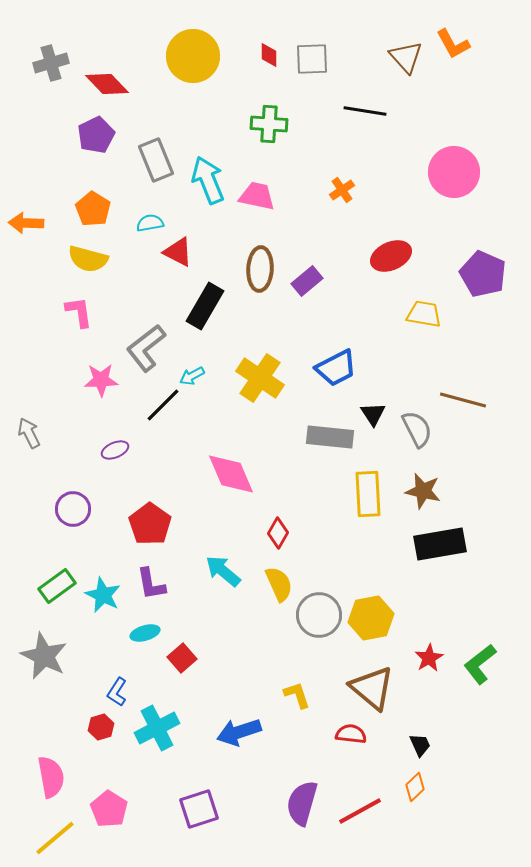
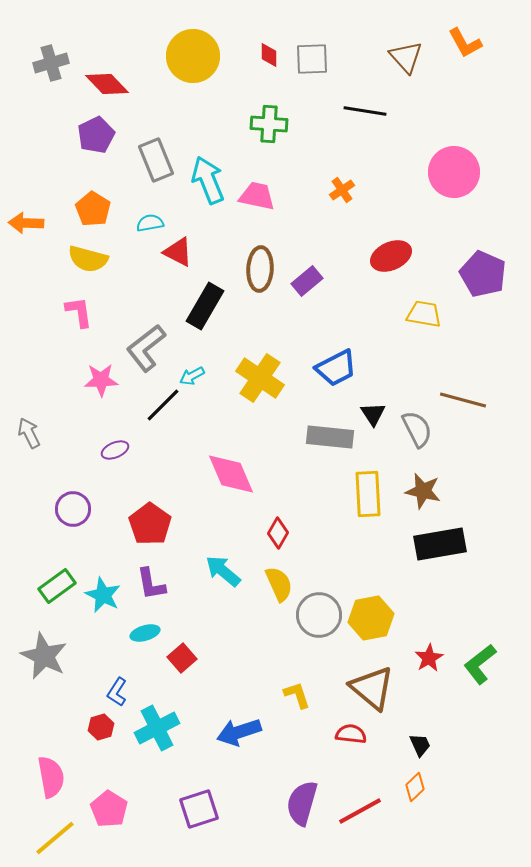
orange L-shape at (453, 44): moved 12 px right, 1 px up
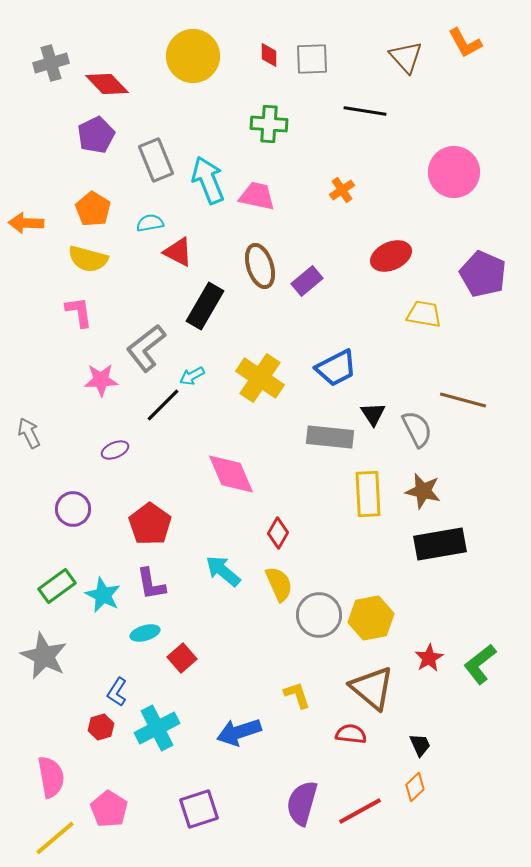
brown ellipse at (260, 269): moved 3 px up; rotated 21 degrees counterclockwise
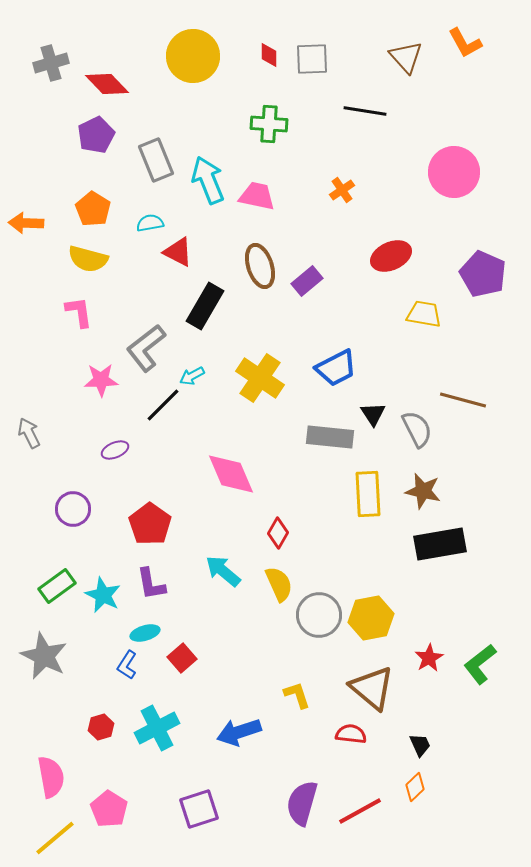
blue L-shape at (117, 692): moved 10 px right, 27 px up
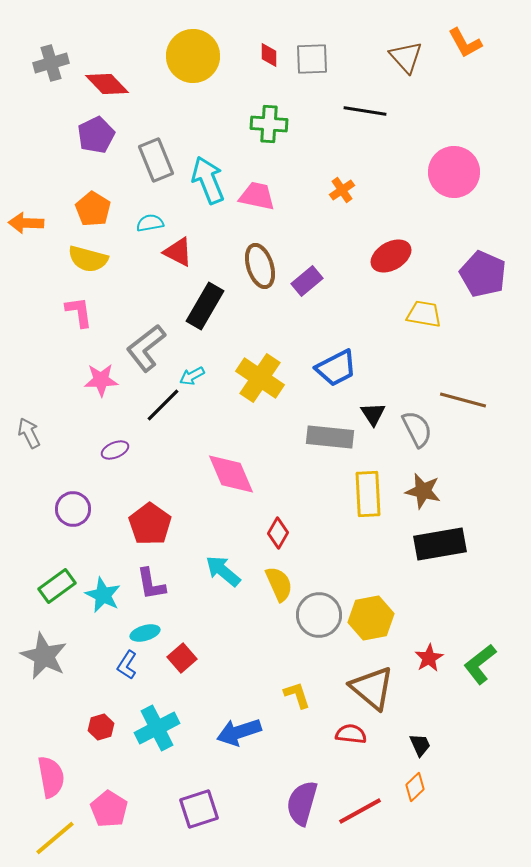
red ellipse at (391, 256): rotated 6 degrees counterclockwise
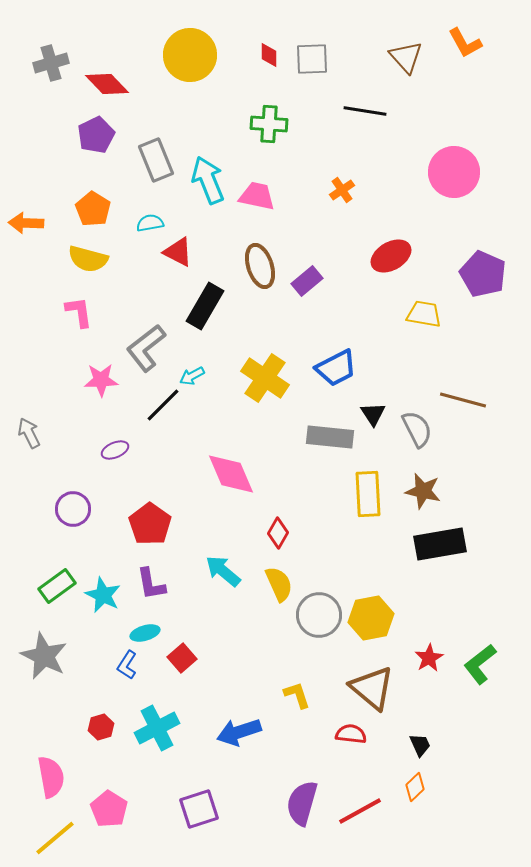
yellow circle at (193, 56): moved 3 px left, 1 px up
yellow cross at (260, 378): moved 5 px right
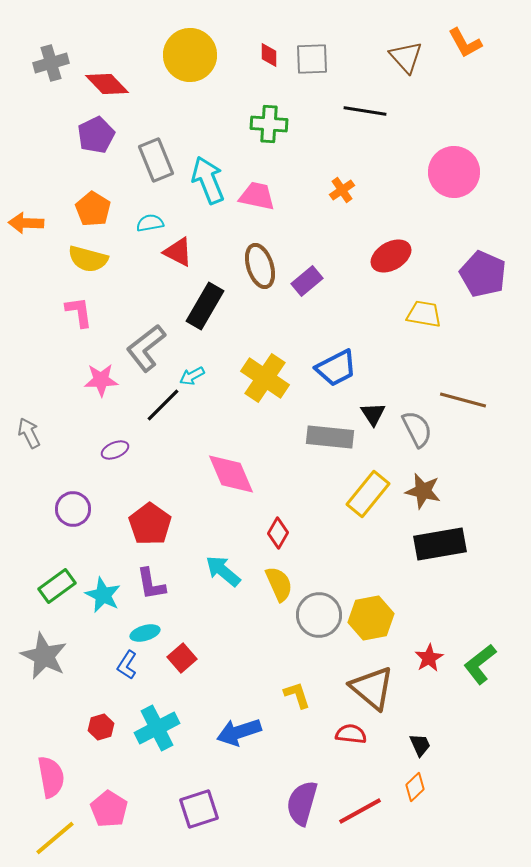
yellow rectangle at (368, 494): rotated 42 degrees clockwise
